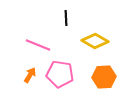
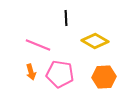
orange arrow: moved 1 px right, 3 px up; rotated 133 degrees clockwise
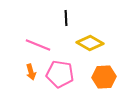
yellow diamond: moved 5 px left, 2 px down
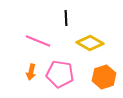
pink line: moved 4 px up
orange arrow: rotated 28 degrees clockwise
orange hexagon: rotated 15 degrees counterclockwise
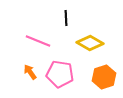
orange arrow: moved 1 px left; rotated 133 degrees clockwise
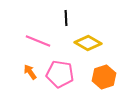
yellow diamond: moved 2 px left
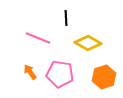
pink line: moved 3 px up
